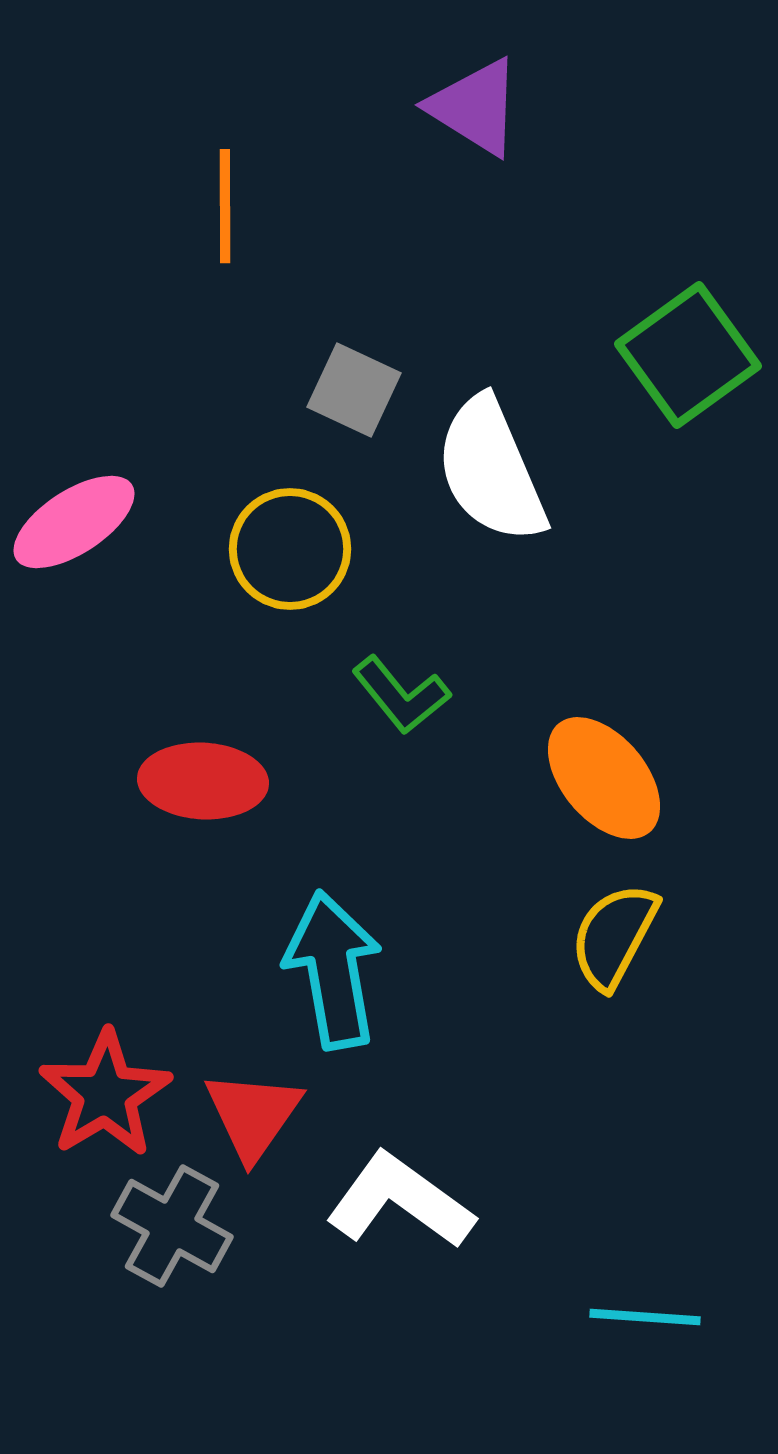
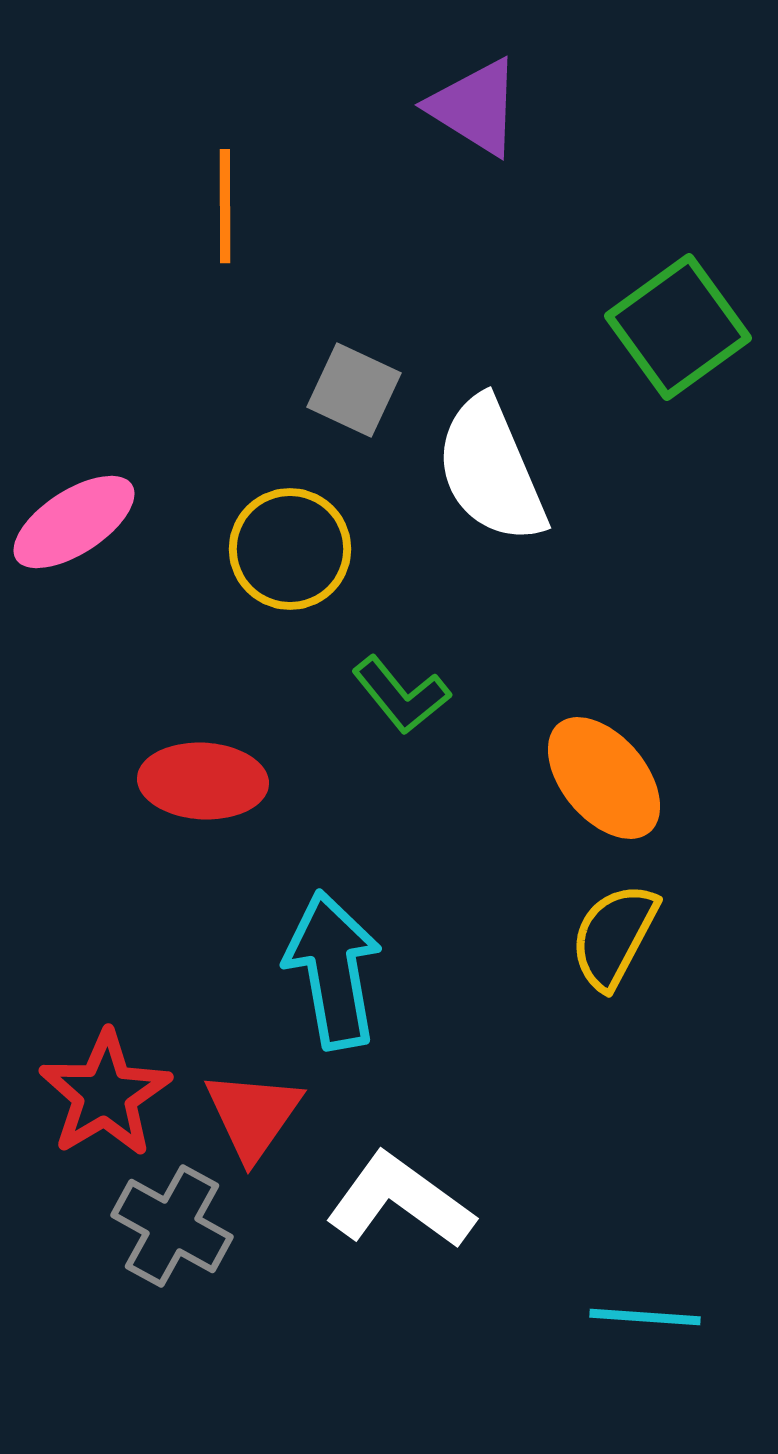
green square: moved 10 px left, 28 px up
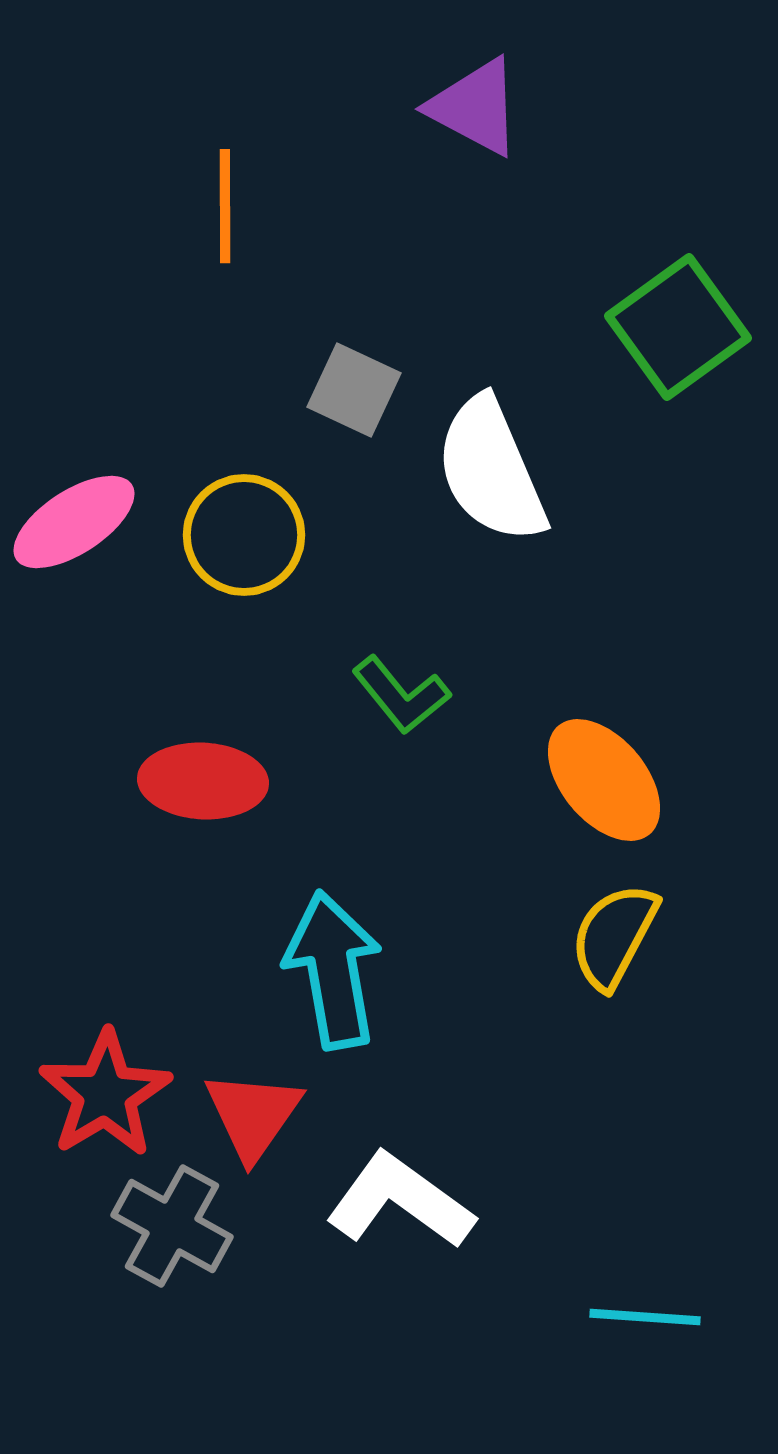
purple triangle: rotated 4 degrees counterclockwise
yellow circle: moved 46 px left, 14 px up
orange ellipse: moved 2 px down
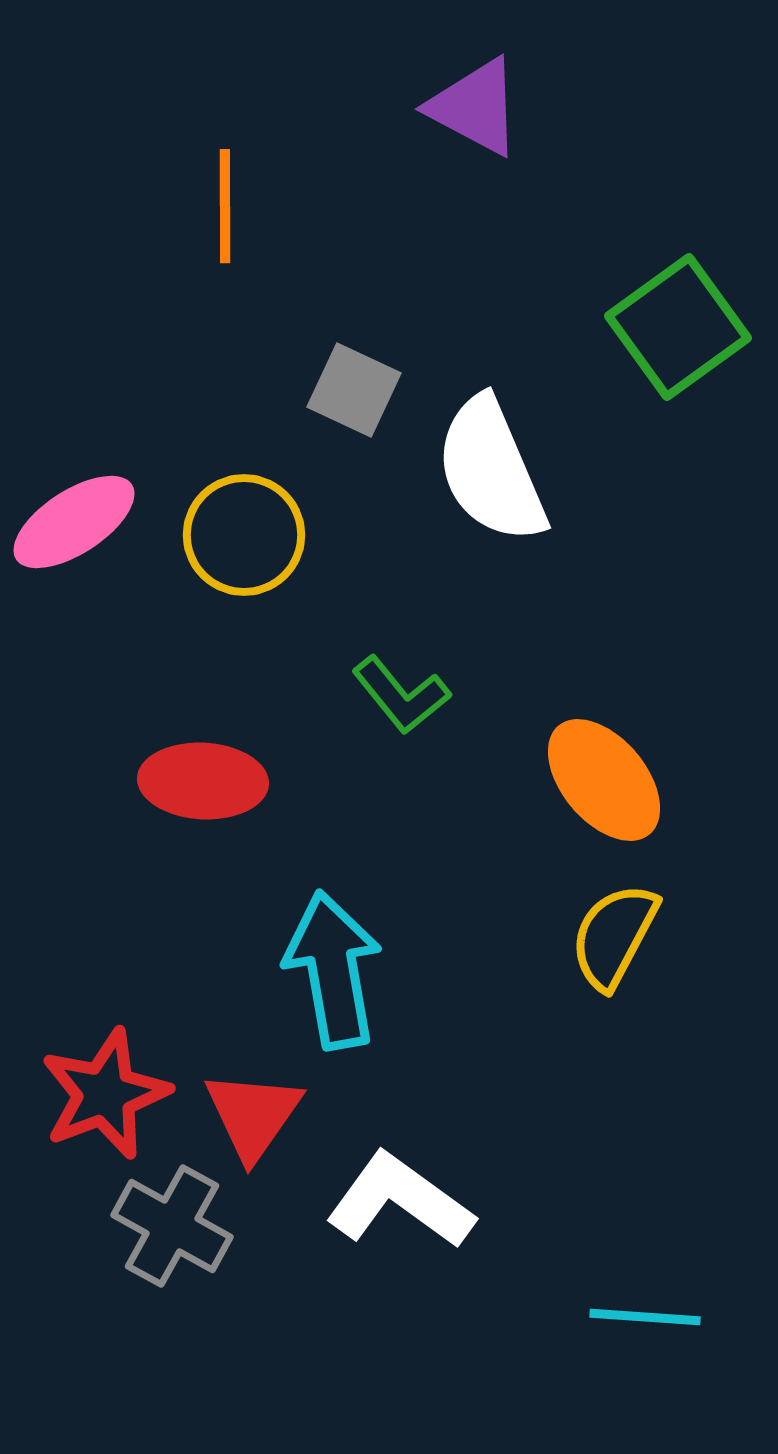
red star: rotated 10 degrees clockwise
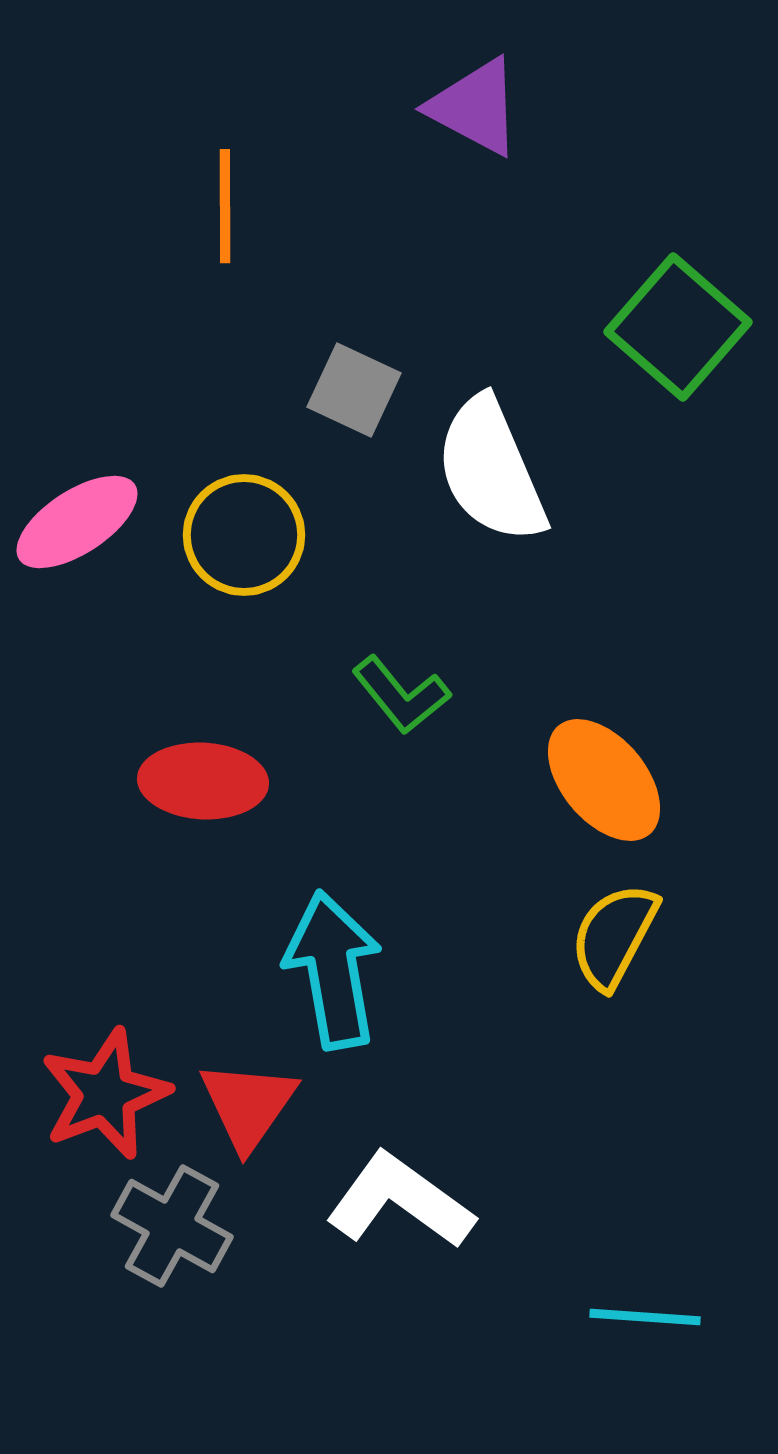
green square: rotated 13 degrees counterclockwise
pink ellipse: moved 3 px right
red triangle: moved 5 px left, 10 px up
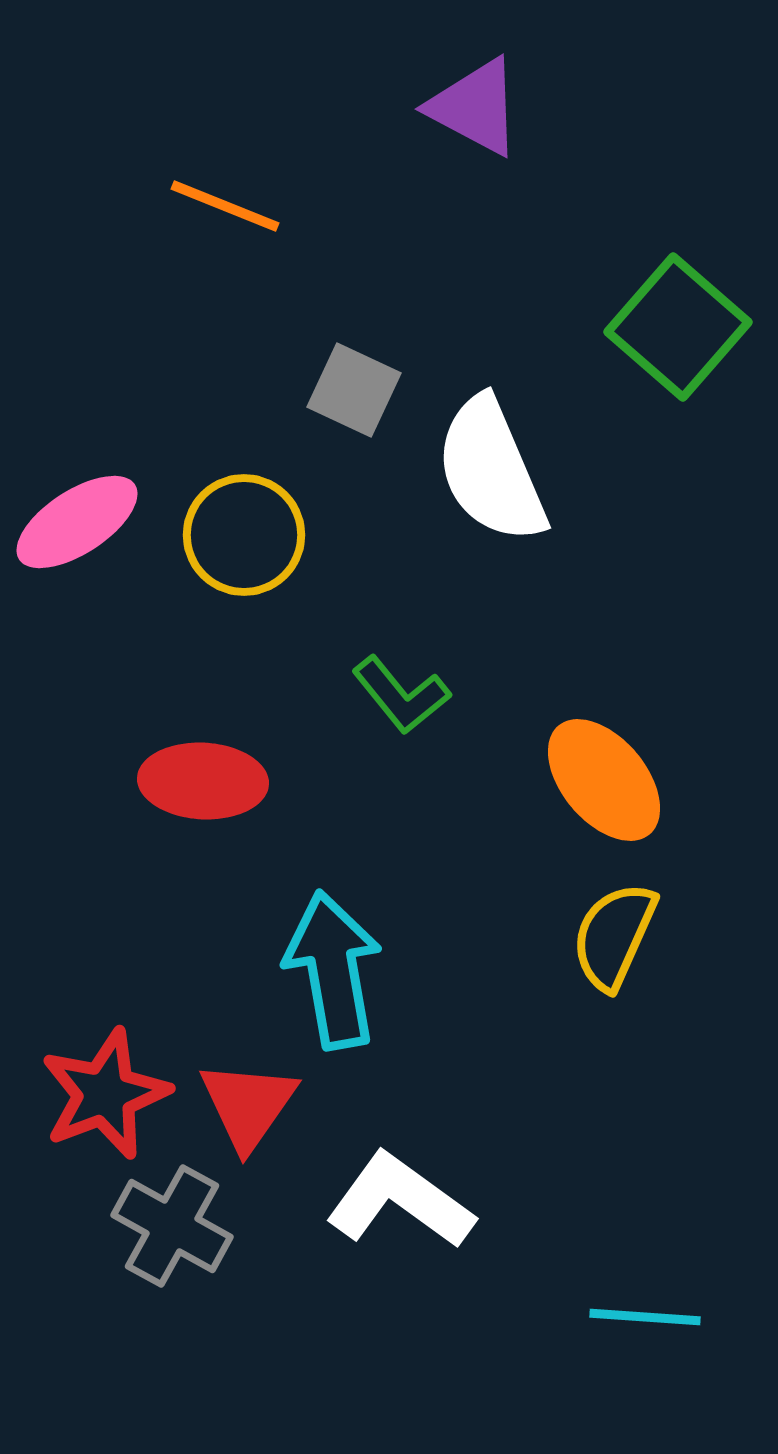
orange line: rotated 68 degrees counterclockwise
yellow semicircle: rotated 4 degrees counterclockwise
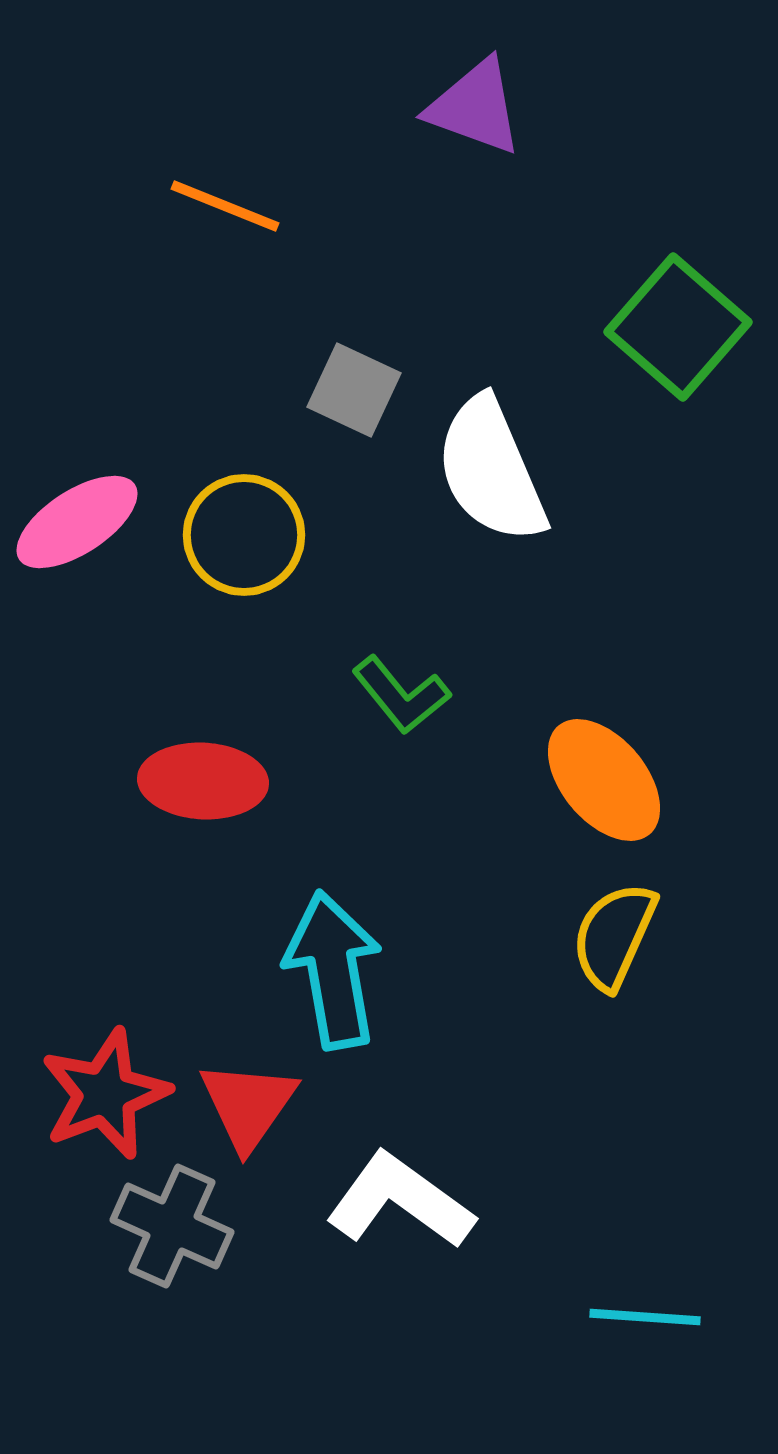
purple triangle: rotated 8 degrees counterclockwise
gray cross: rotated 5 degrees counterclockwise
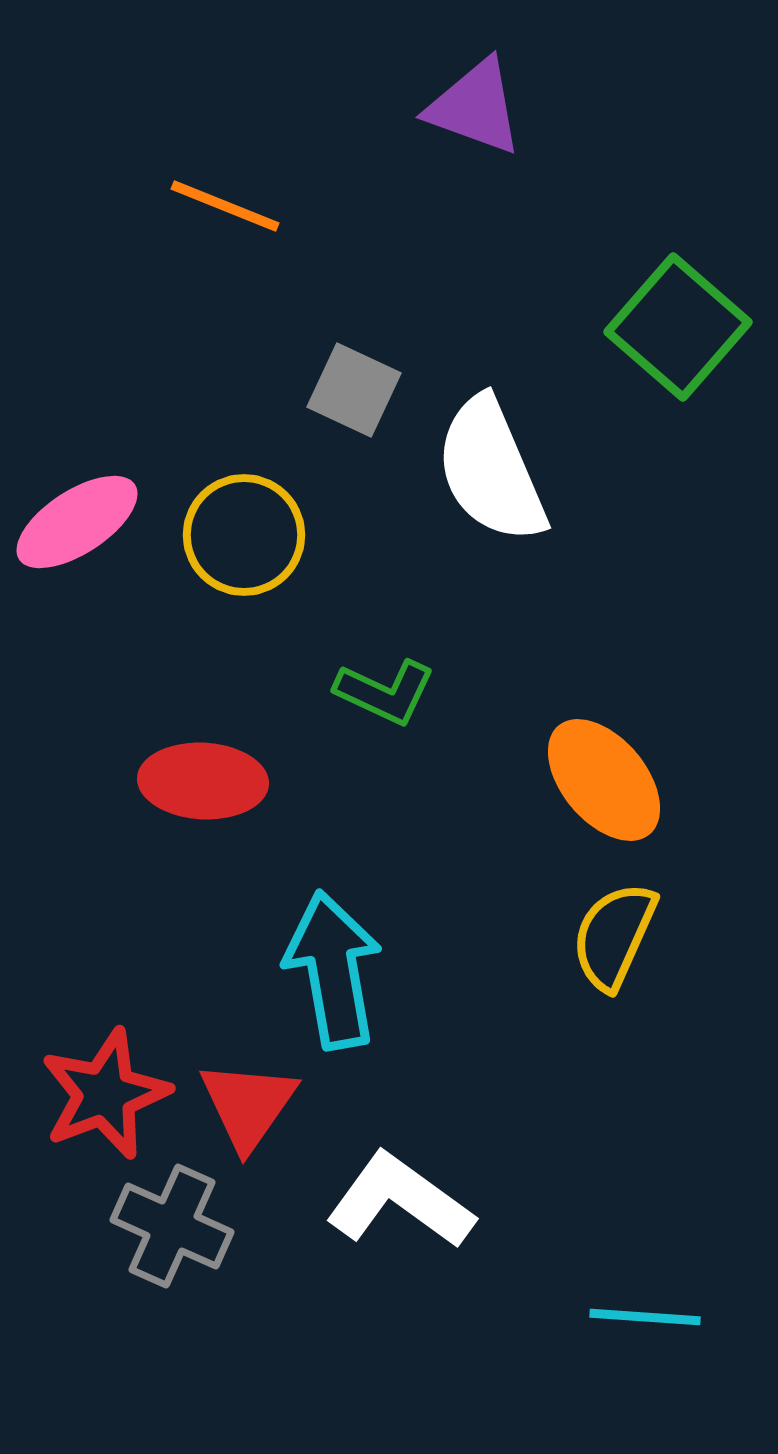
green L-shape: moved 16 px left, 3 px up; rotated 26 degrees counterclockwise
